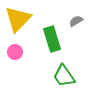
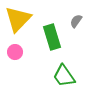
gray semicircle: rotated 24 degrees counterclockwise
green rectangle: moved 2 px up
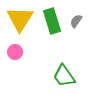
yellow triangle: moved 2 px right; rotated 12 degrees counterclockwise
green rectangle: moved 16 px up
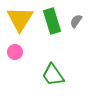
green trapezoid: moved 11 px left, 1 px up
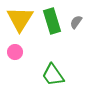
gray semicircle: moved 1 px down
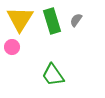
gray semicircle: moved 2 px up
pink circle: moved 3 px left, 5 px up
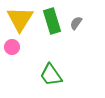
gray semicircle: moved 3 px down
green trapezoid: moved 2 px left
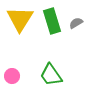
gray semicircle: rotated 24 degrees clockwise
pink circle: moved 29 px down
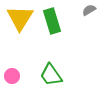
yellow triangle: moved 1 px up
gray semicircle: moved 13 px right, 13 px up
